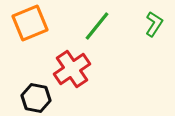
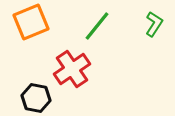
orange square: moved 1 px right, 1 px up
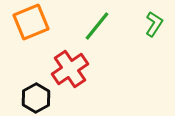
red cross: moved 2 px left
black hexagon: rotated 20 degrees clockwise
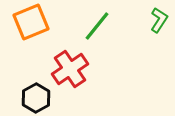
green L-shape: moved 5 px right, 4 px up
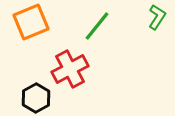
green L-shape: moved 2 px left, 3 px up
red cross: rotated 6 degrees clockwise
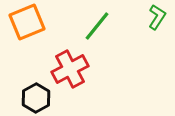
orange square: moved 4 px left
